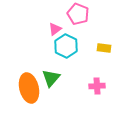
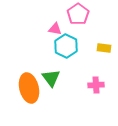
pink pentagon: rotated 15 degrees clockwise
pink triangle: rotated 48 degrees clockwise
green triangle: rotated 18 degrees counterclockwise
pink cross: moved 1 px left, 1 px up
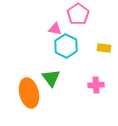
orange ellipse: moved 5 px down
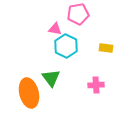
pink pentagon: rotated 25 degrees clockwise
yellow rectangle: moved 2 px right
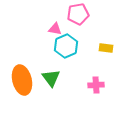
cyan hexagon: rotated 10 degrees clockwise
orange ellipse: moved 7 px left, 13 px up
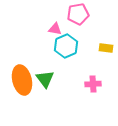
green triangle: moved 6 px left, 1 px down
pink cross: moved 3 px left, 1 px up
